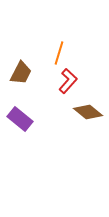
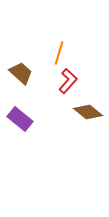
brown trapezoid: rotated 75 degrees counterclockwise
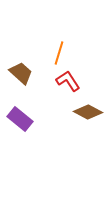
red L-shape: rotated 75 degrees counterclockwise
brown diamond: rotated 12 degrees counterclockwise
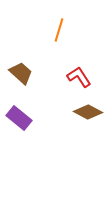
orange line: moved 23 px up
red L-shape: moved 11 px right, 4 px up
purple rectangle: moved 1 px left, 1 px up
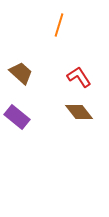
orange line: moved 5 px up
brown diamond: moved 9 px left; rotated 24 degrees clockwise
purple rectangle: moved 2 px left, 1 px up
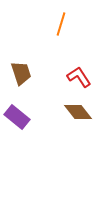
orange line: moved 2 px right, 1 px up
brown trapezoid: rotated 30 degrees clockwise
brown diamond: moved 1 px left
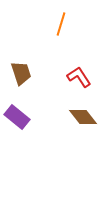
brown diamond: moved 5 px right, 5 px down
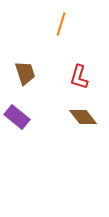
brown trapezoid: moved 4 px right
red L-shape: rotated 130 degrees counterclockwise
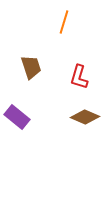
orange line: moved 3 px right, 2 px up
brown trapezoid: moved 6 px right, 6 px up
brown diamond: moved 2 px right; rotated 28 degrees counterclockwise
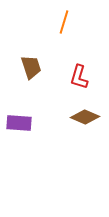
purple rectangle: moved 2 px right, 6 px down; rotated 35 degrees counterclockwise
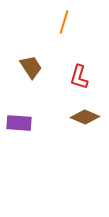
brown trapezoid: rotated 15 degrees counterclockwise
